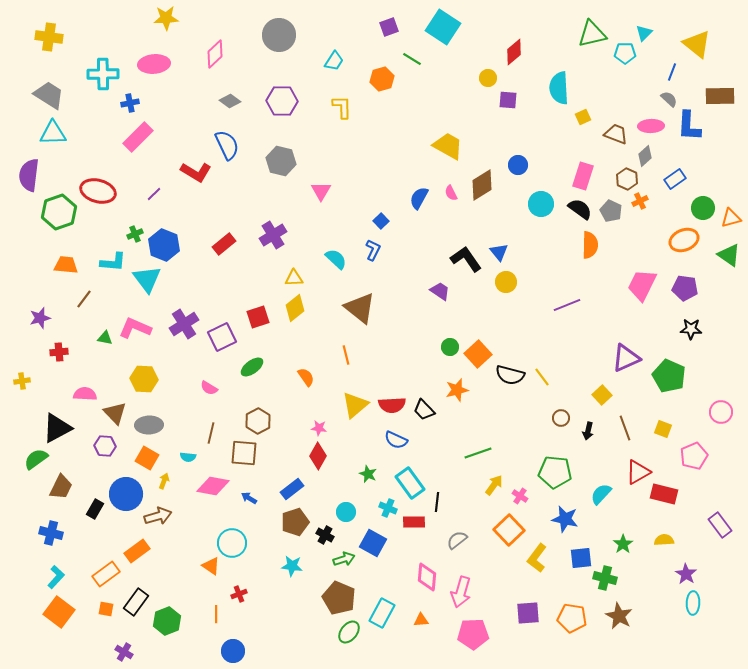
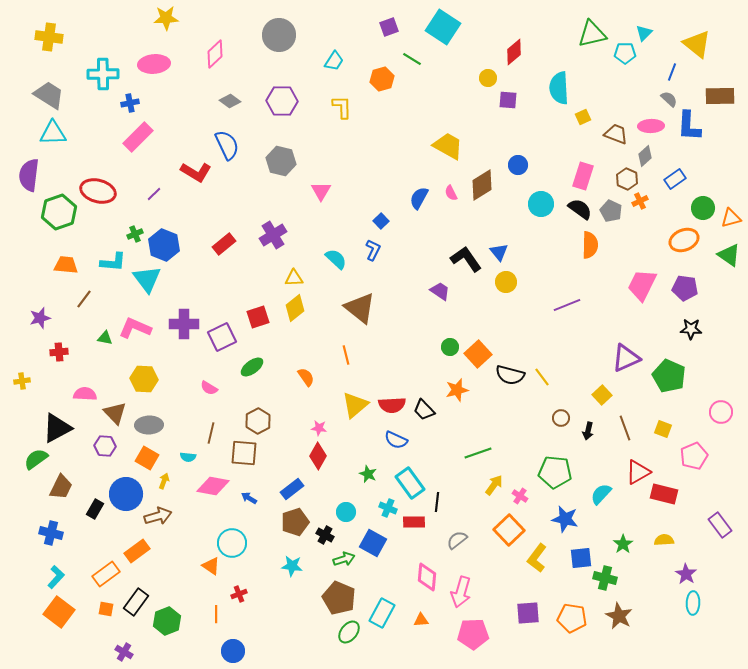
purple cross at (184, 324): rotated 32 degrees clockwise
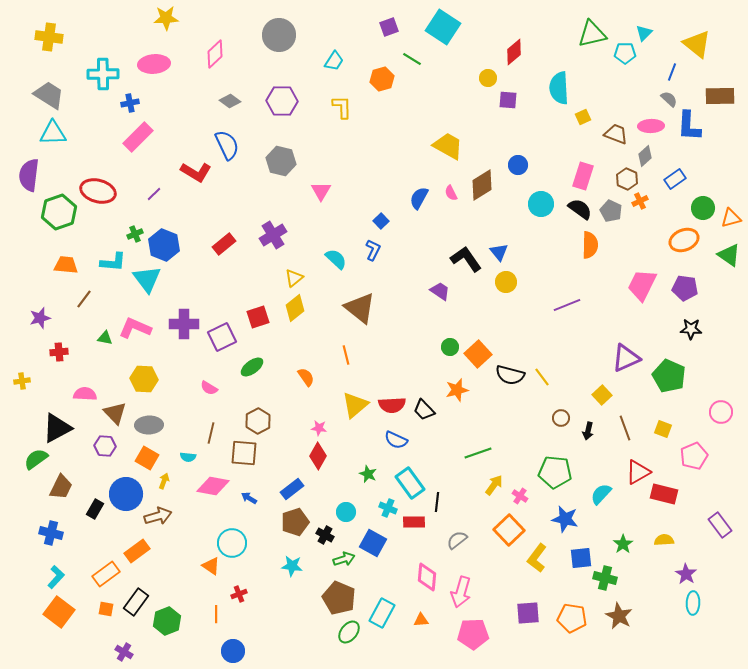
yellow triangle at (294, 278): rotated 36 degrees counterclockwise
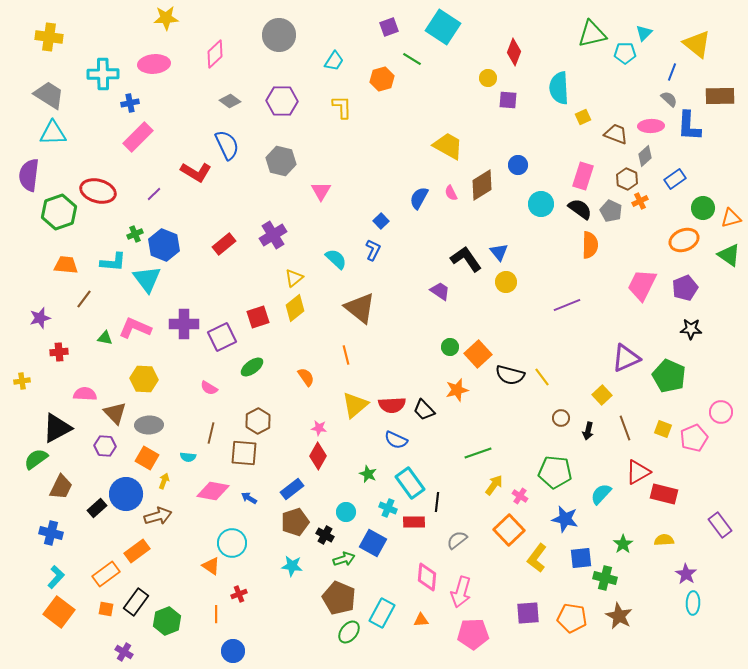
red diamond at (514, 52): rotated 28 degrees counterclockwise
purple pentagon at (685, 288): rotated 30 degrees counterclockwise
pink pentagon at (694, 456): moved 18 px up
pink diamond at (213, 486): moved 5 px down
black rectangle at (95, 509): moved 2 px right, 1 px up; rotated 18 degrees clockwise
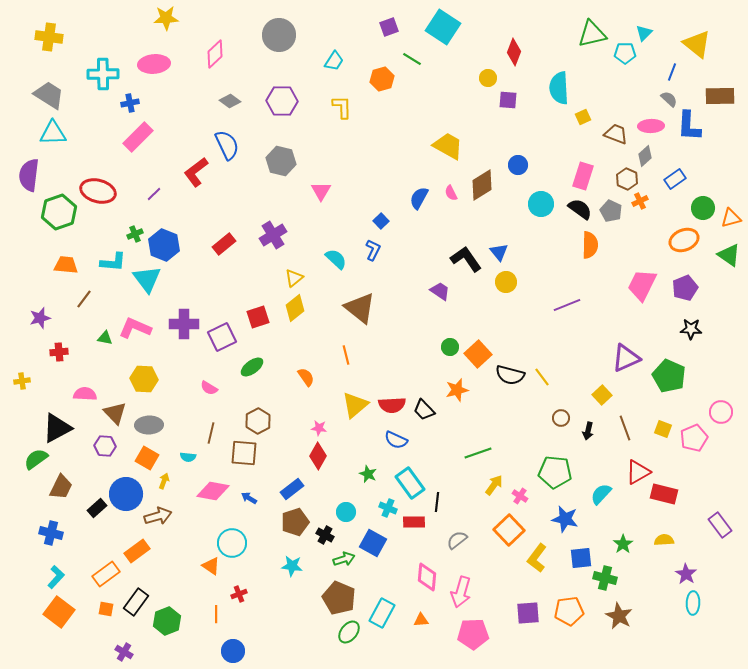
red L-shape at (196, 172): rotated 112 degrees clockwise
orange pentagon at (572, 618): moved 3 px left, 7 px up; rotated 16 degrees counterclockwise
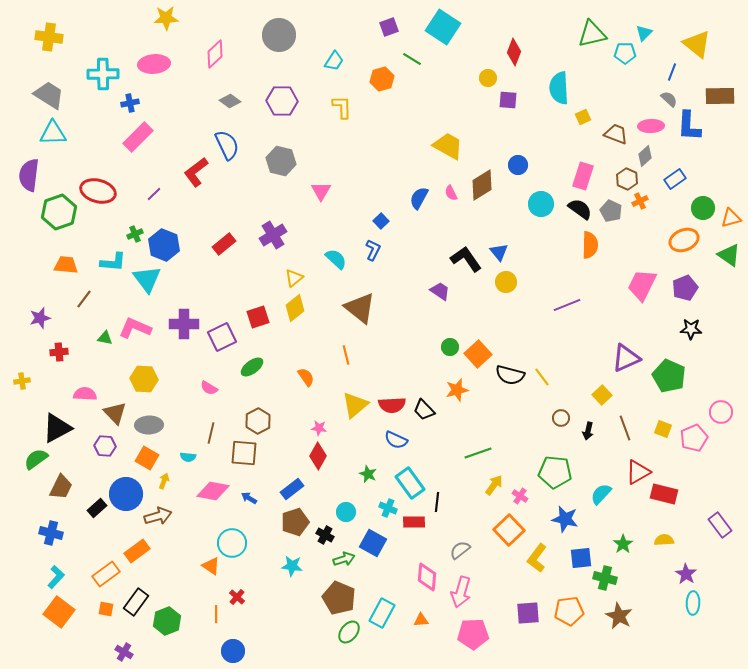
gray semicircle at (457, 540): moved 3 px right, 10 px down
red cross at (239, 594): moved 2 px left, 3 px down; rotated 28 degrees counterclockwise
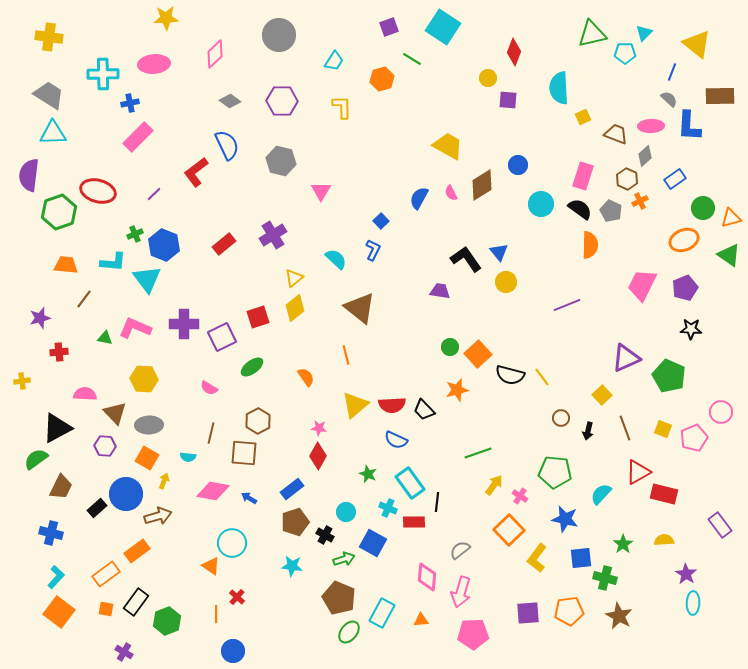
purple trapezoid at (440, 291): rotated 25 degrees counterclockwise
